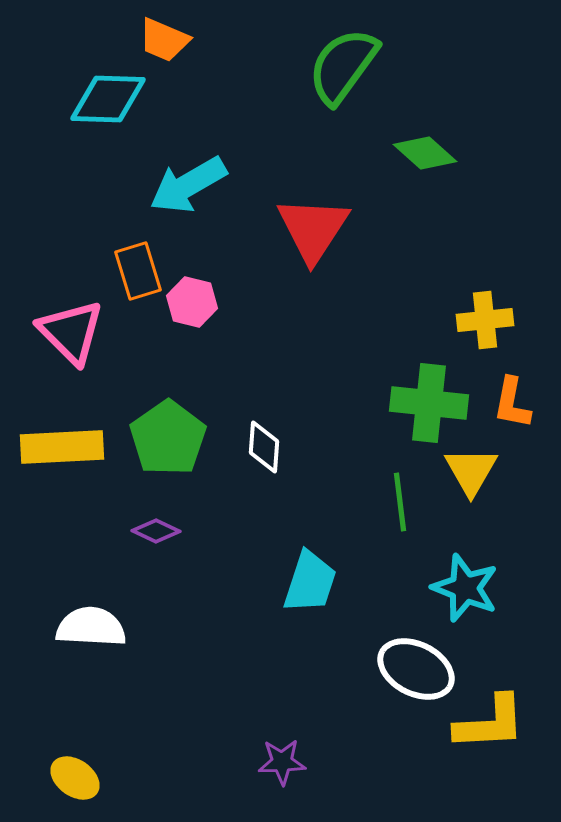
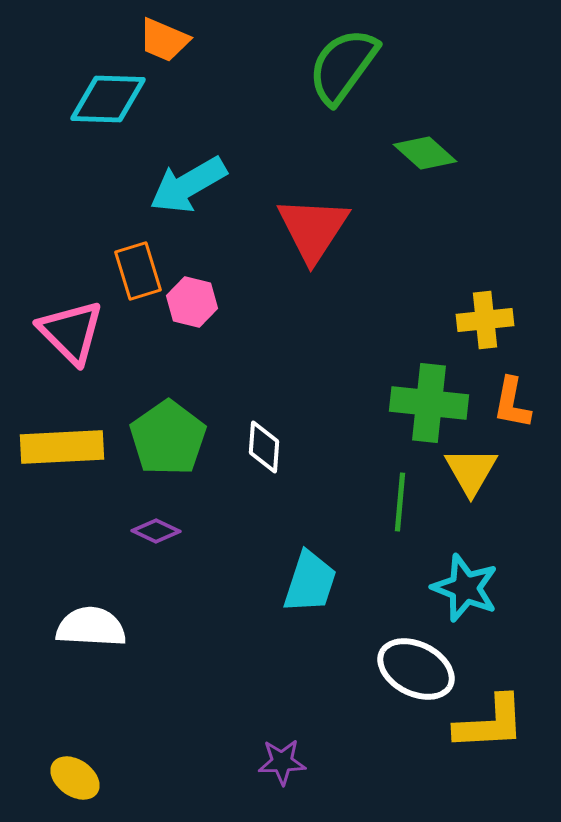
green line: rotated 12 degrees clockwise
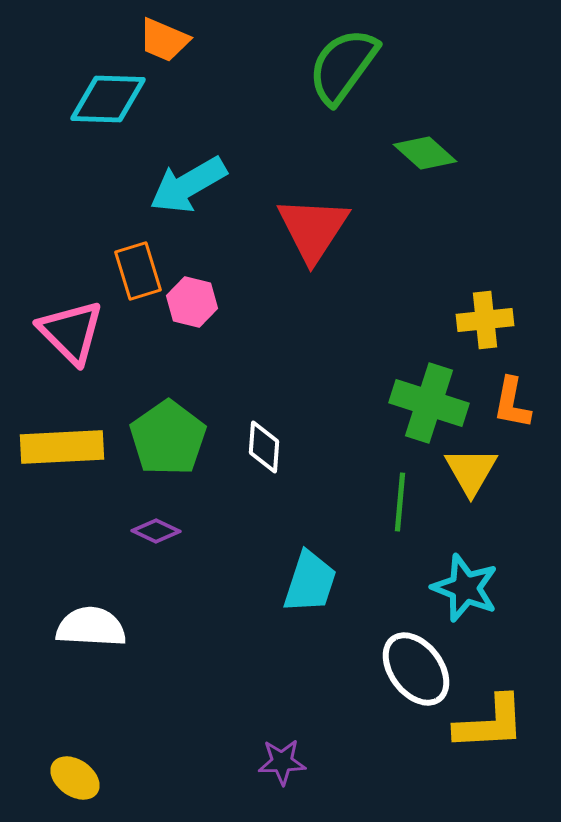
green cross: rotated 12 degrees clockwise
white ellipse: rotated 26 degrees clockwise
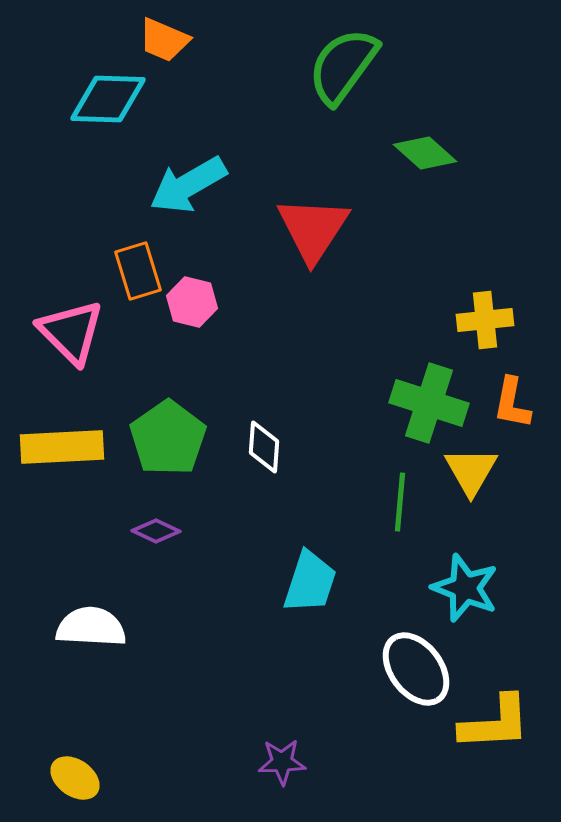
yellow L-shape: moved 5 px right
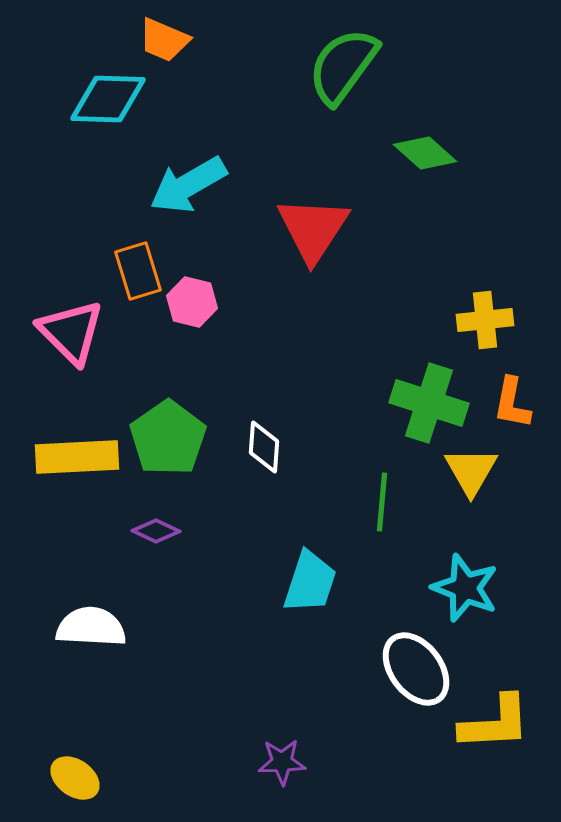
yellow rectangle: moved 15 px right, 10 px down
green line: moved 18 px left
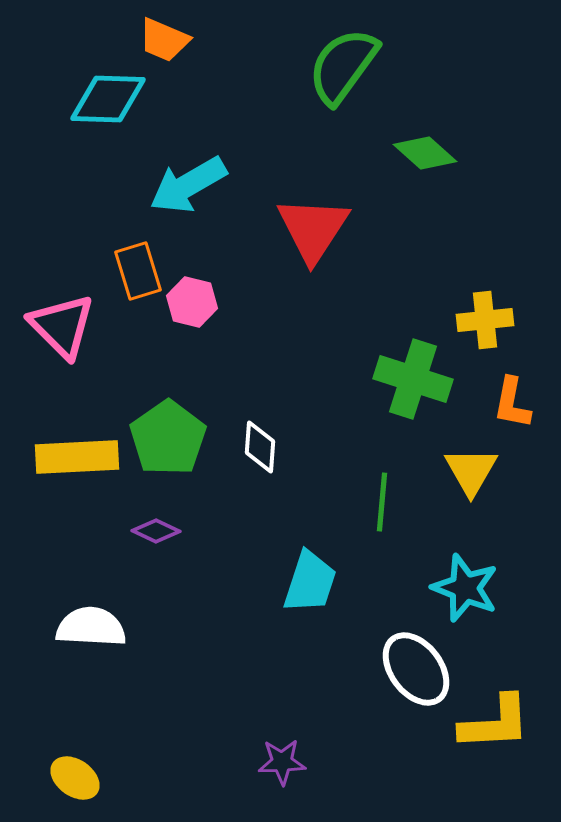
pink triangle: moved 9 px left, 6 px up
green cross: moved 16 px left, 24 px up
white diamond: moved 4 px left
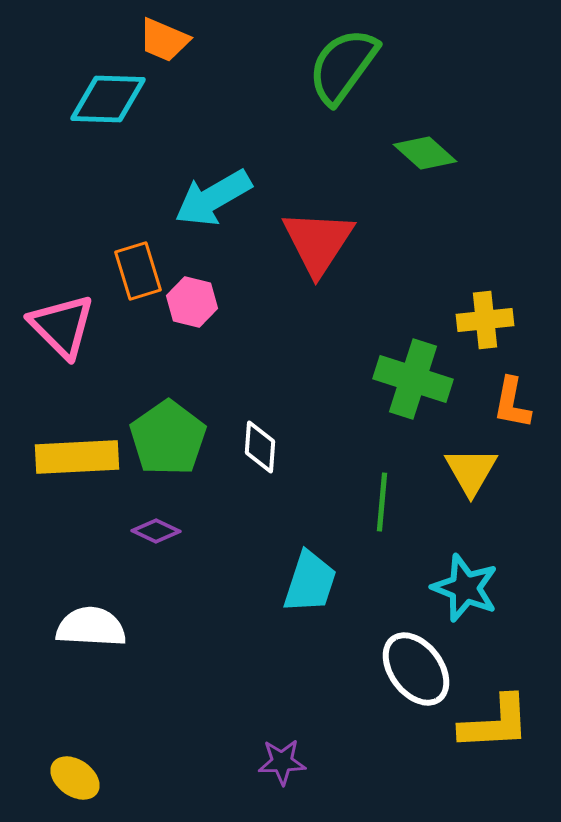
cyan arrow: moved 25 px right, 13 px down
red triangle: moved 5 px right, 13 px down
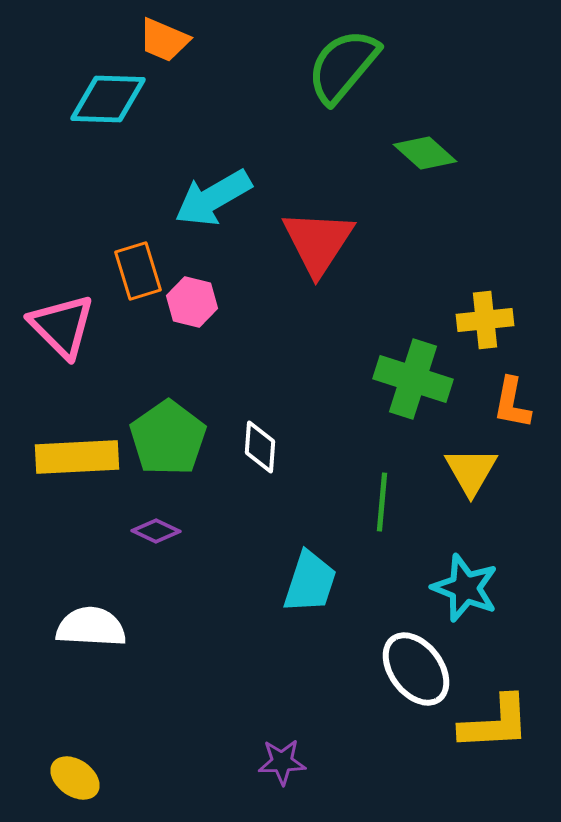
green semicircle: rotated 4 degrees clockwise
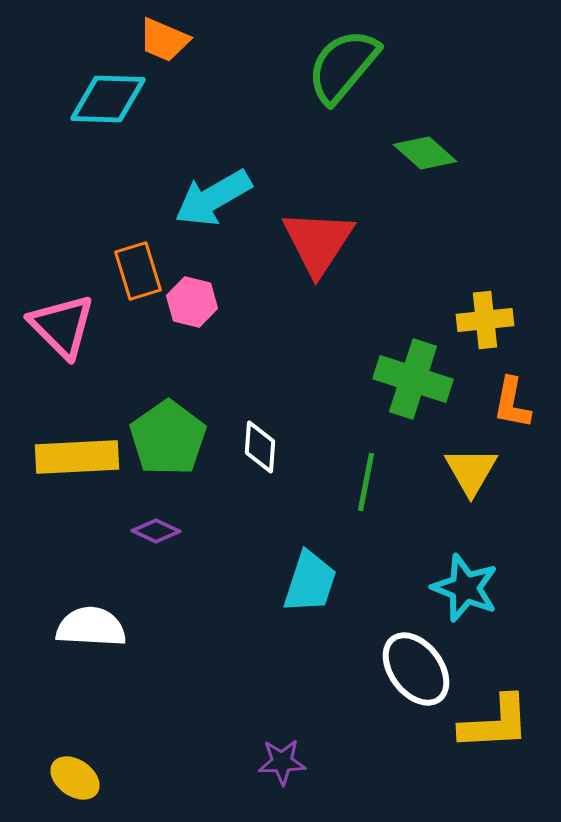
green line: moved 16 px left, 20 px up; rotated 6 degrees clockwise
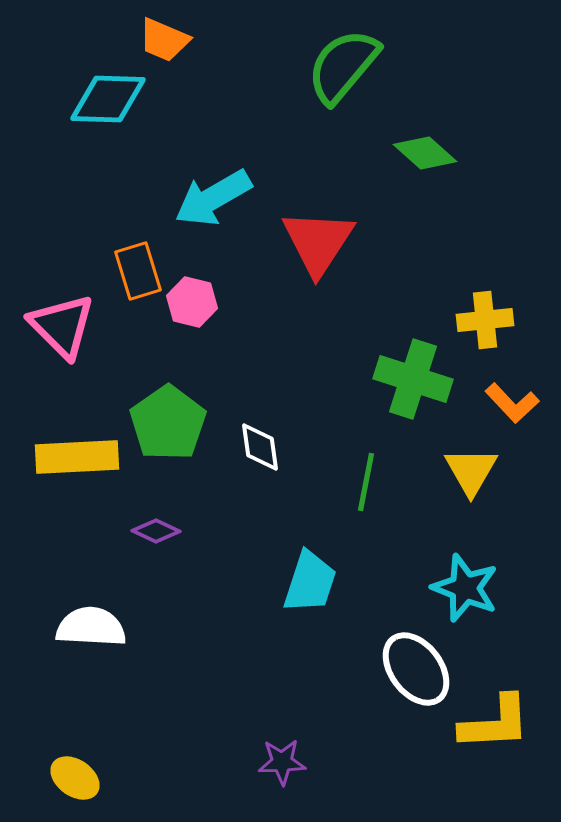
orange L-shape: rotated 54 degrees counterclockwise
green pentagon: moved 15 px up
white diamond: rotated 12 degrees counterclockwise
